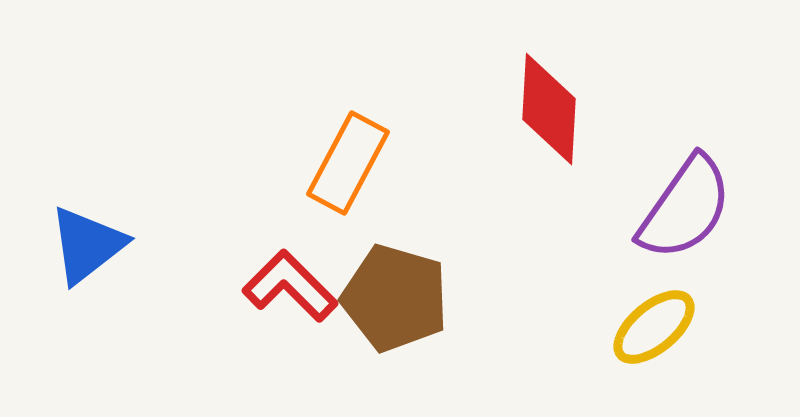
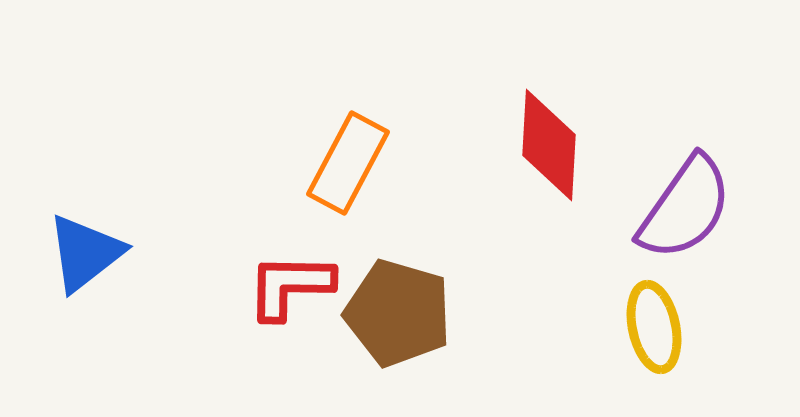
red diamond: moved 36 px down
blue triangle: moved 2 px left, 8 px down
red L-shape: rotated 44 degrees counterclockwise
brown pentagon: moved 3 px right, 15 px down
yellow ellipse: rotated 62 degrees counterclockwise
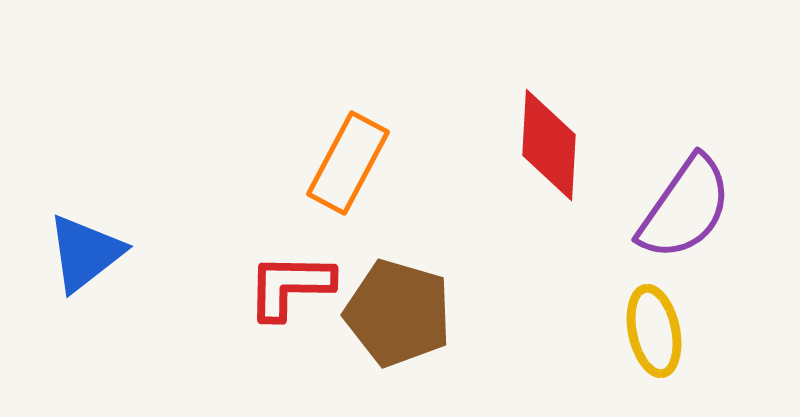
yellow ellipse: moved 4 px down
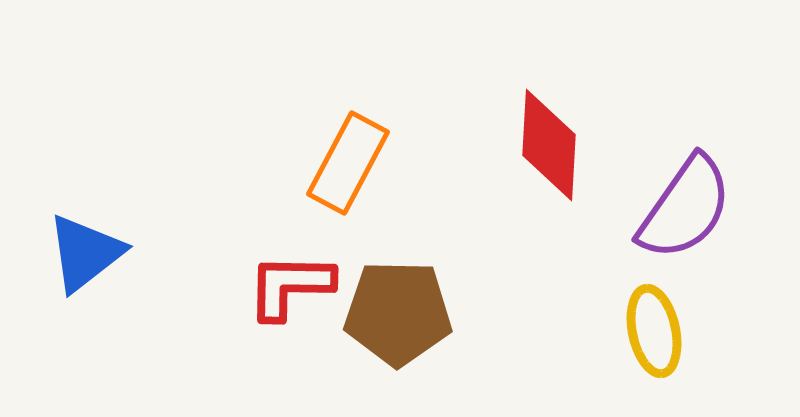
brown pentagon: rotated 15 degrees counterclockwise
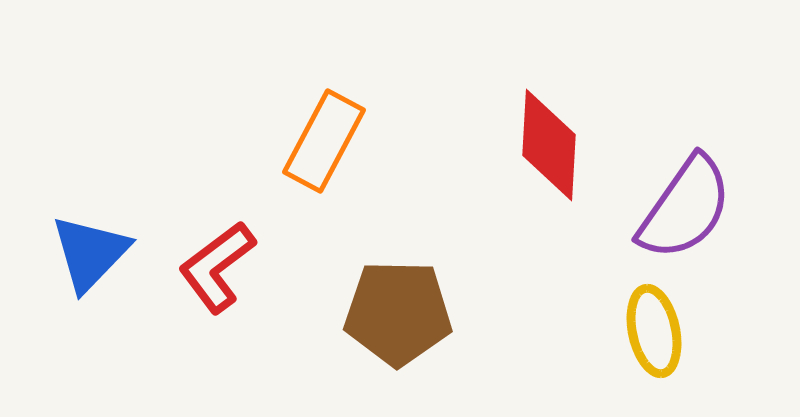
orange rectangle: moved 24 px left, 22 px up
blue triangle: moved 5 px right; rotated 8 degrees counterclockwise
red L-shape: moved 73 px left, 19 px up; rotated 38 degrees counterclockwise
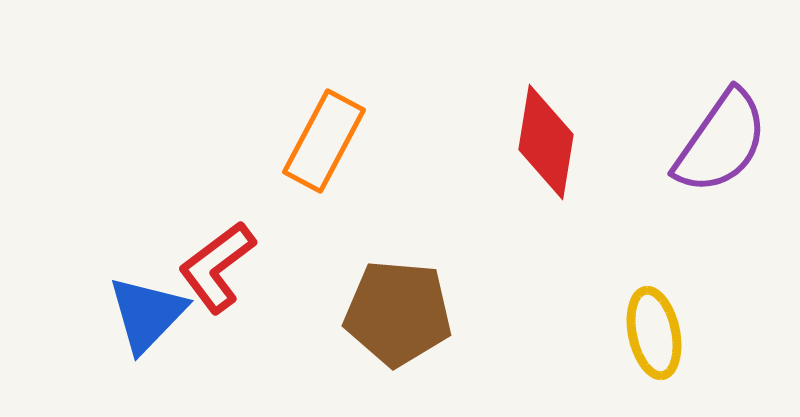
red diamond: moved 3 px left, 3 px up; rotated 6 degrees clockwise
purple semicircle: moved 36 px right, 66 px up
blue triangle: moved 57 px right, 61 px down
brown pentagon: rotated 4 degrees clockwise
yellow ellipse: moved 2 px down
